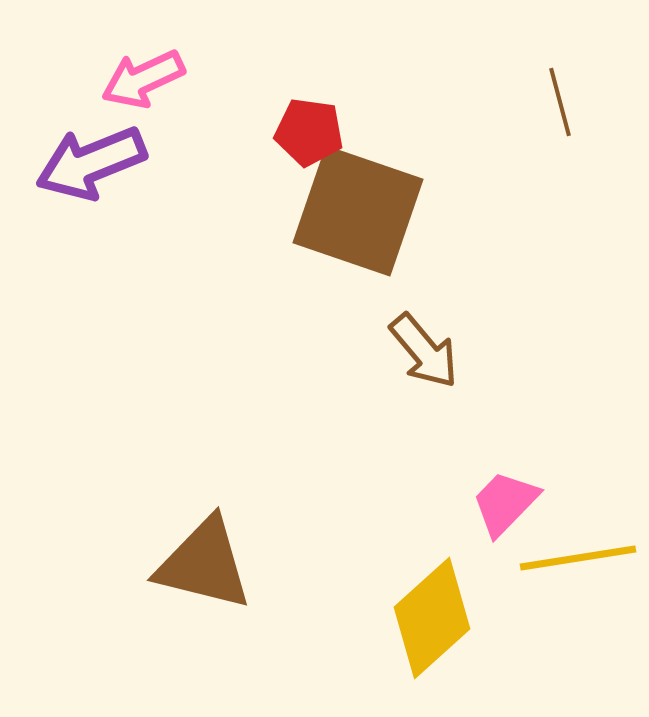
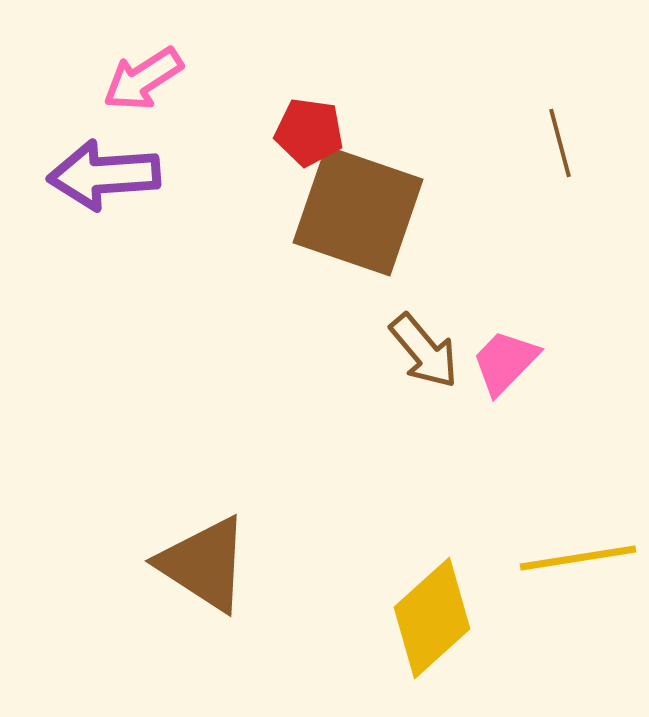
pink arrow: rotated 8 degrees counterclockwise
brown line: moved 41 px down
purple arrow: moved 13 px right, 12 px down; rotated 18 degrees clockwise
pink trapezoid: moved 141 px up
brown triangle: rotated 19 degrees clockwise
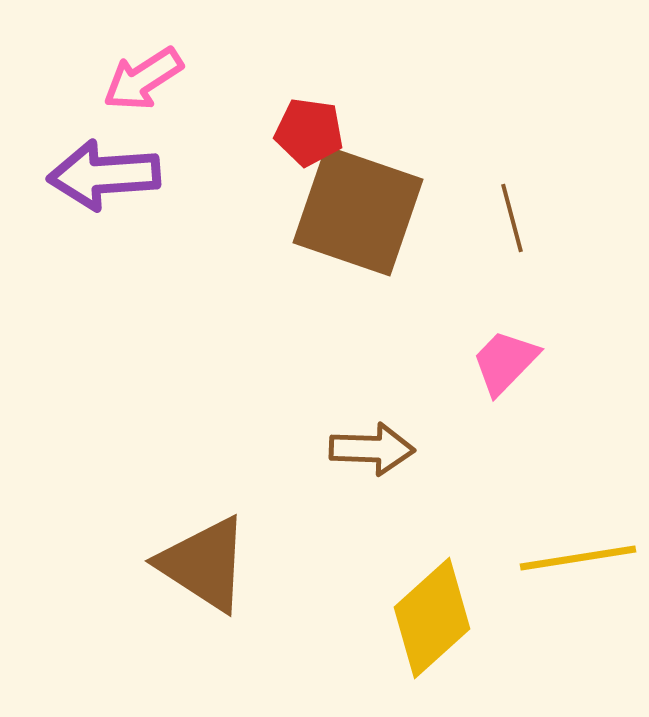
brown line: moved 48 px left, 75 px down
brown arrow: moved 52 px left, 98 px down; rotated 48 degrees counterclockwise
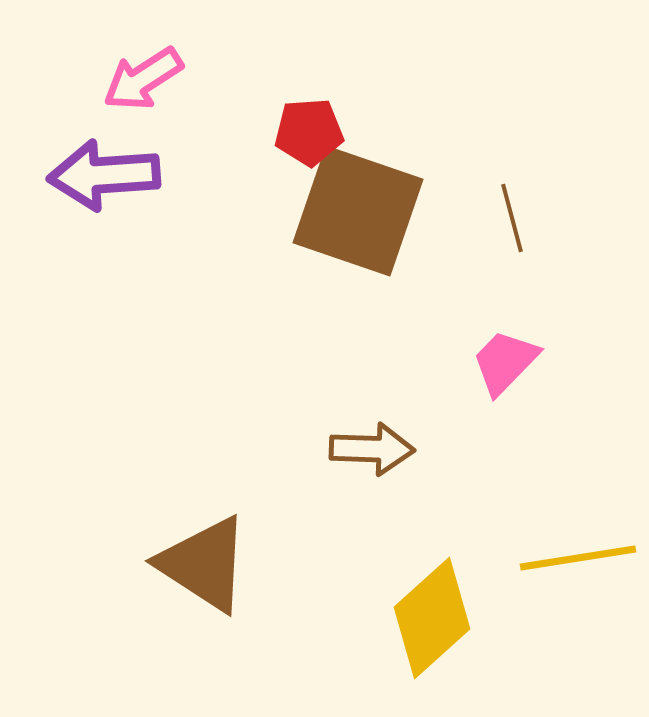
red pentagon: rotated 12 degrees counterclockwise
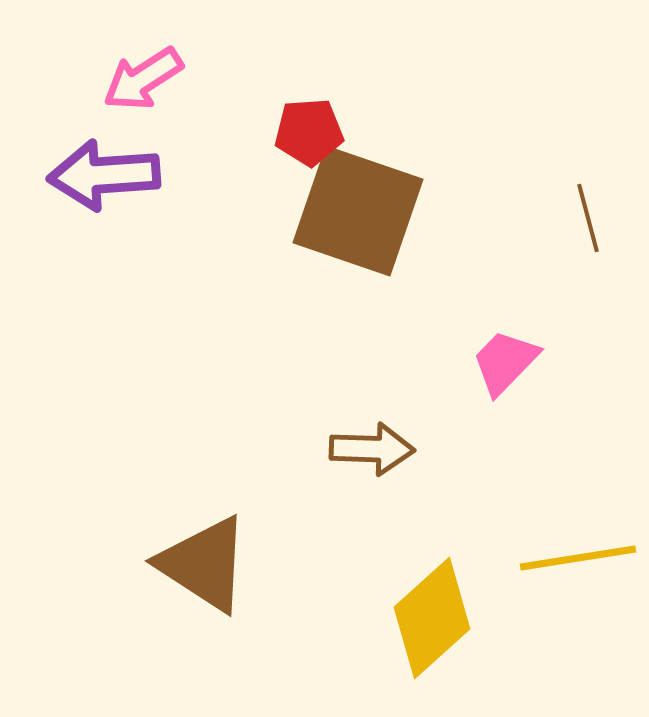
brown line: moved 76 px right
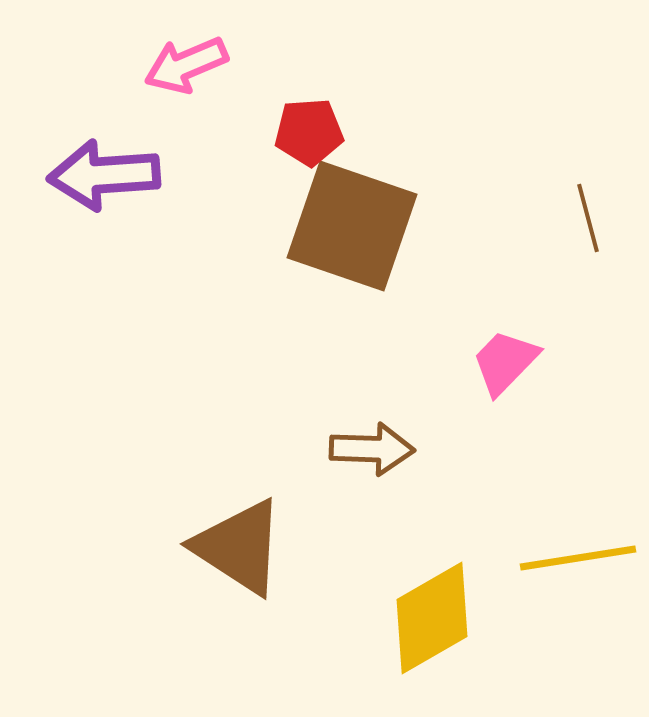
pink arrow: moved 43 px right, 14 px up; rotated 10 degrees clockwise
brown square: moved 6 px left, 15 px down
brown triangle: moved 35 px right, 17 px up
yellow diamond: rotated 12 degrees clockwise
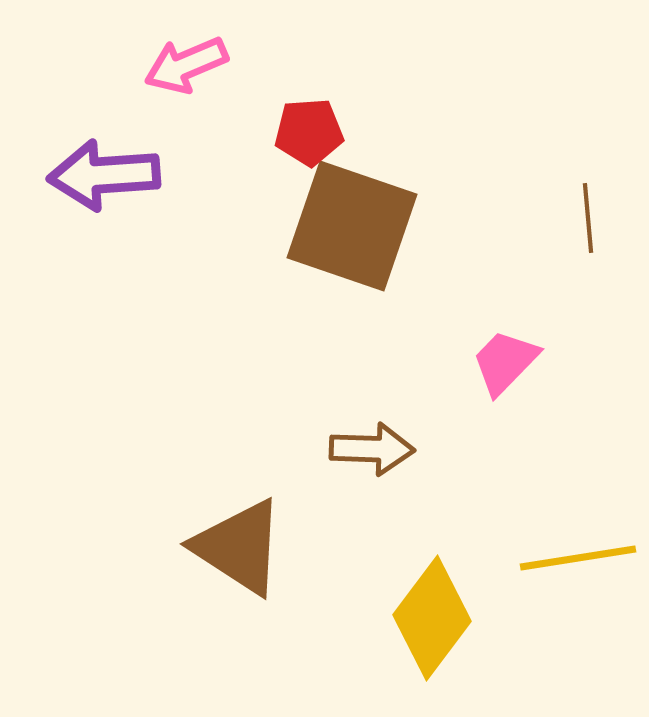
brown line: rotated 10 degrees clockwise
yellow diamond: rotated 23 degrees counterclockwise
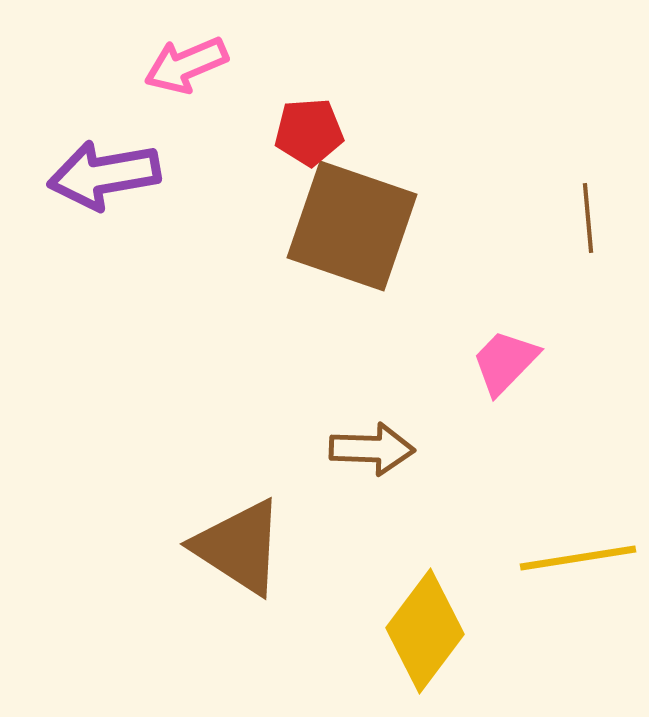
purple arrow: rotated 6 degrees counterclockwise
yellow diamond: moved 7 px left, 13 px down
